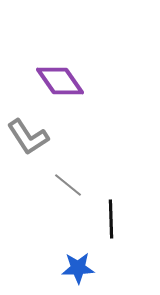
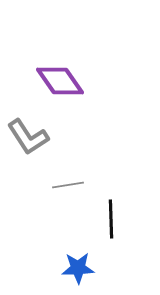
gray line: rotated 48 degrees counterclockwise
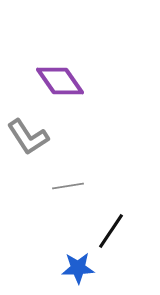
gray line: moved 1 px down
black line: moved 12 px down; rotated 36 degrees clockwise
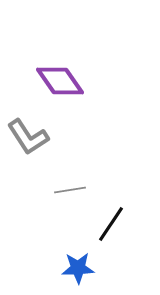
gray line: moved 2 px right, 4 px down
black line: moved 7 px up
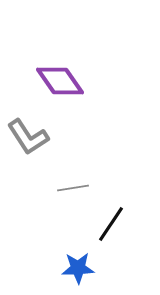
gray line: moved 3 px right, 2 px up
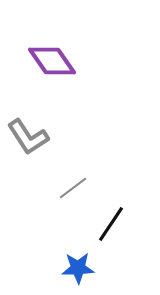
purple diamond: moved 8 px left, 20 px up
gray line: rotated 28 degrees counterclockwise
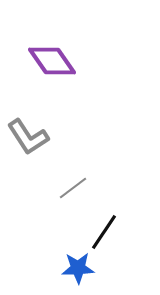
black line: moved 7 px left, 8 px down
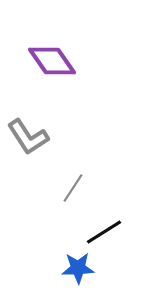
gray line: rotated 20 degrees counterclockwise
black line: rotated 24 degrees clockwise
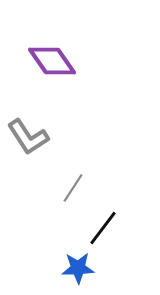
black line: moved 1 px left, 4 px up; rotated 21 degrees counterclockwise
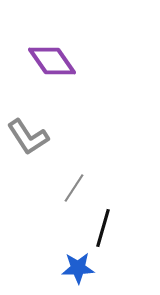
gray line: moved 1 px right
black line: rotated 21 degrees counterclockwise
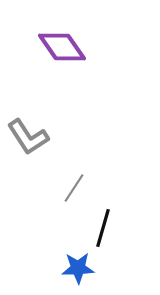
purple diamond: moved 10 px right, 14 px up
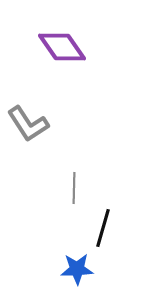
gray L-shape: moved 13 px up
gray line: rotated 32 degrees counterclockwise
blue star: moved 1 px left, 1 px down
